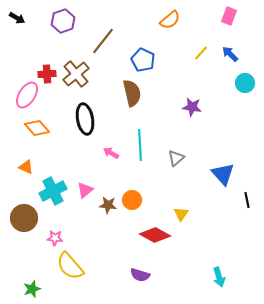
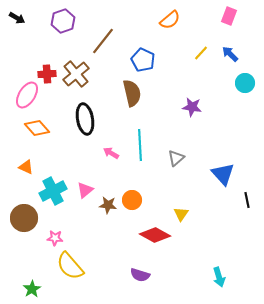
green star: rotated 12 degrees counterclockwise
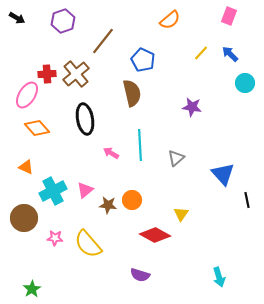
yellow semicircle: moved 18 px right, 22 px up
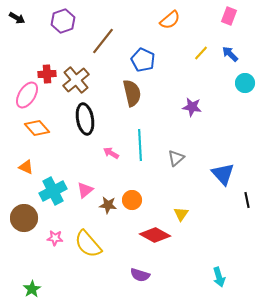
brown cross: moved 6 px down
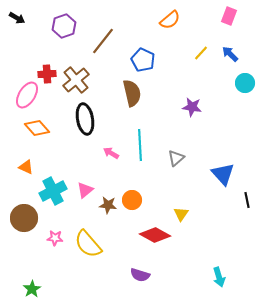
purple hexagon: moved 1 px right, 5 px down
